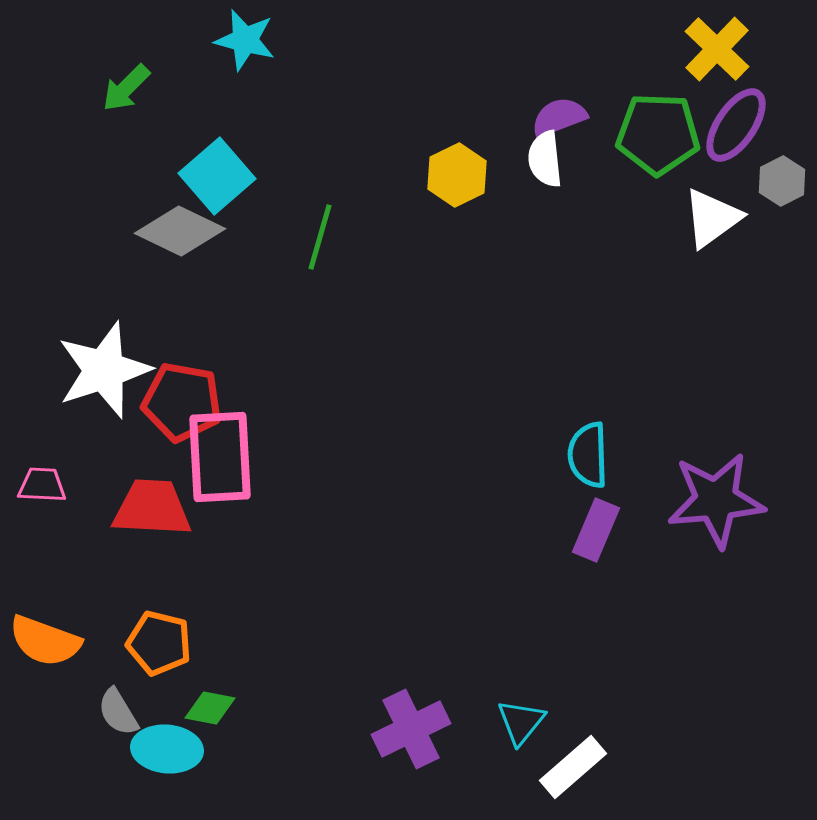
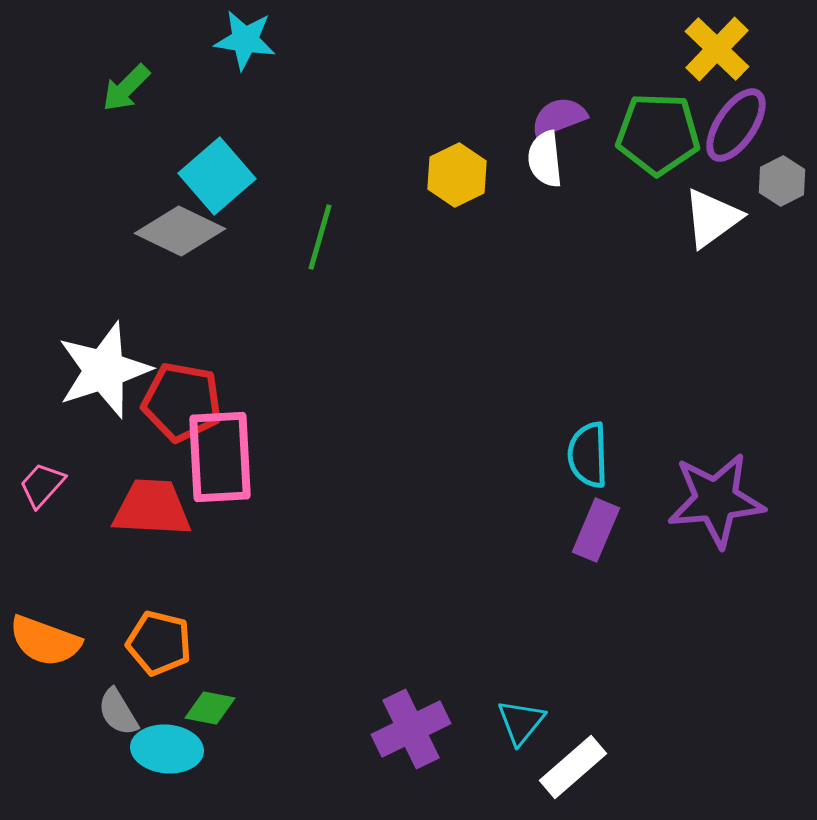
cyan star: rotated 6 degrees counterclockwise
pink trapezoid: rotated 51 degrees counterclockwise
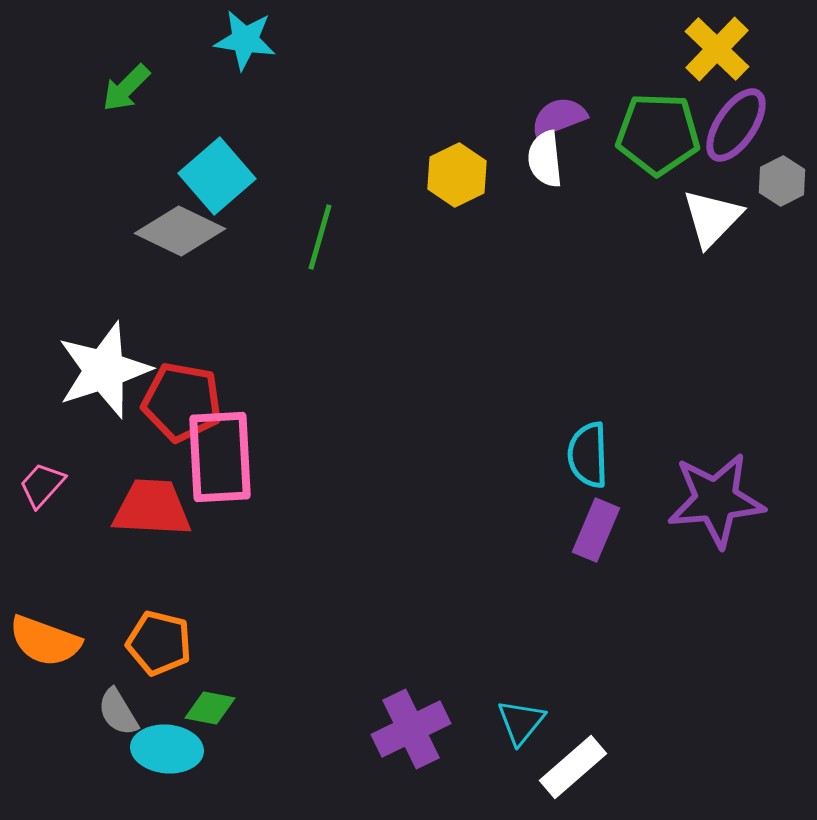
white triangle: rotated 10 degrees counterclockwise
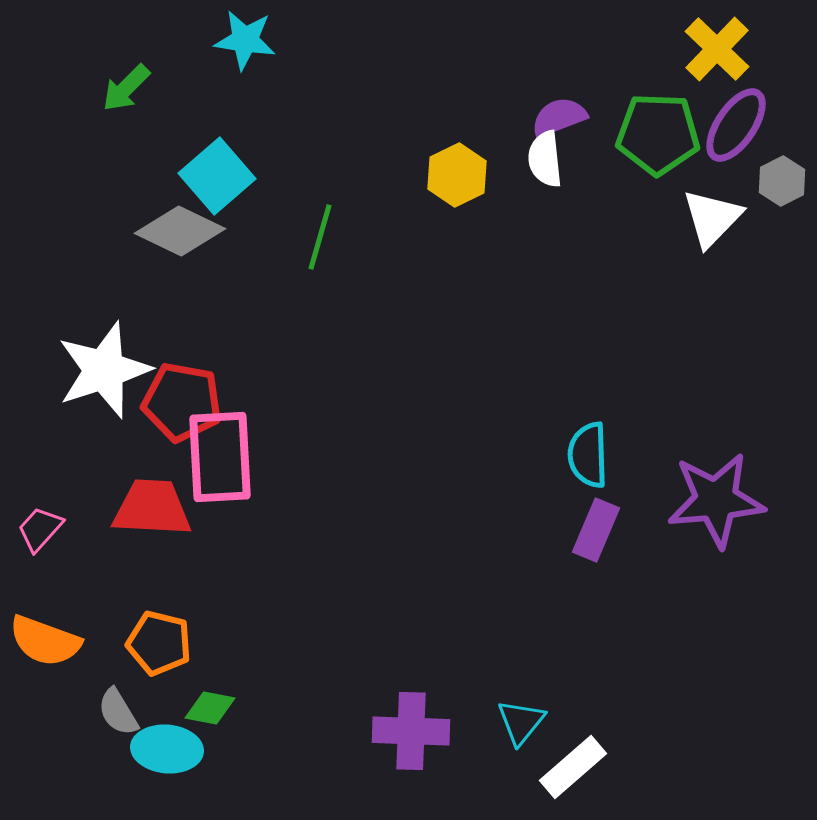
pink trapezoid: moved 2 px left, 44 px down
purple cross: moved 2 px down; rotated 28 degrees clockwise
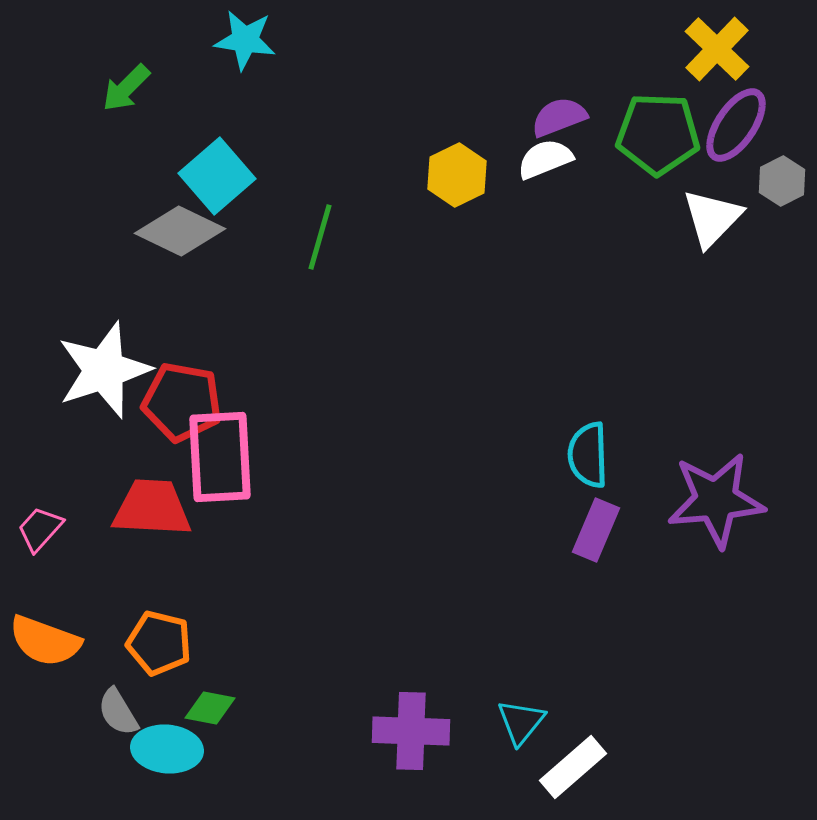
white semicircle: rotated 74 degrees clockwise
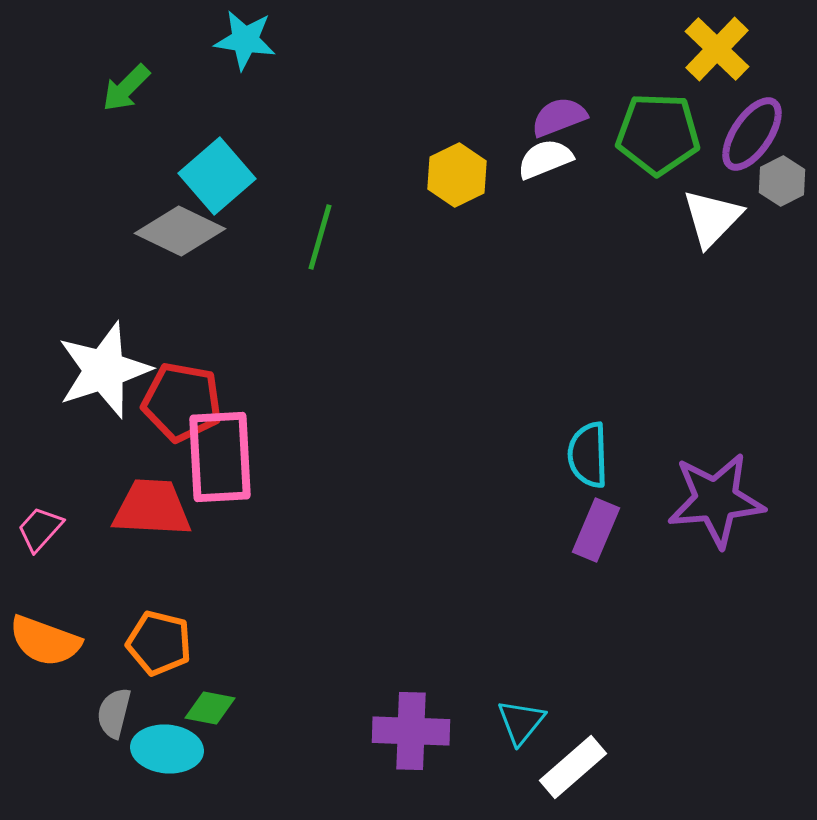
purple ellipse: moved 16 px right, 9 px down
gray semicircle: moved 4 px left, 1 px down; rotated 45 degrees clockwise
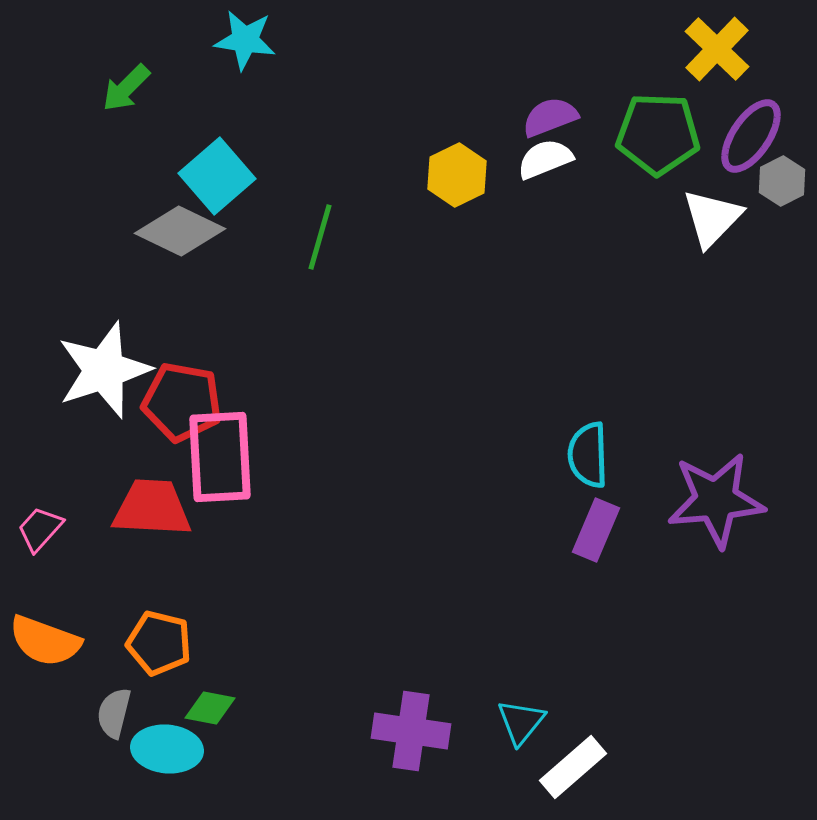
purple semicircle: moved 9 px left
purple ellipse: moved 1 px left, 2 px down
purple cross: rotated 6 degrees clockwise
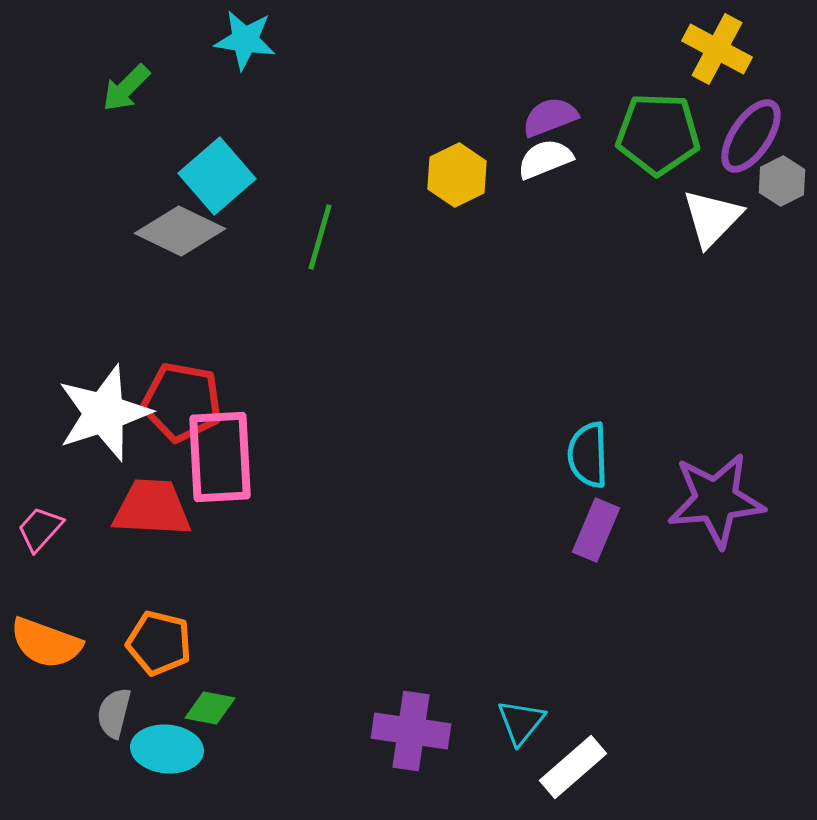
yellow cross: rotated 16 degrees counterclockwise
white star: moved 43 px down
orange semicircle: moved 1 px right, 2 px down
